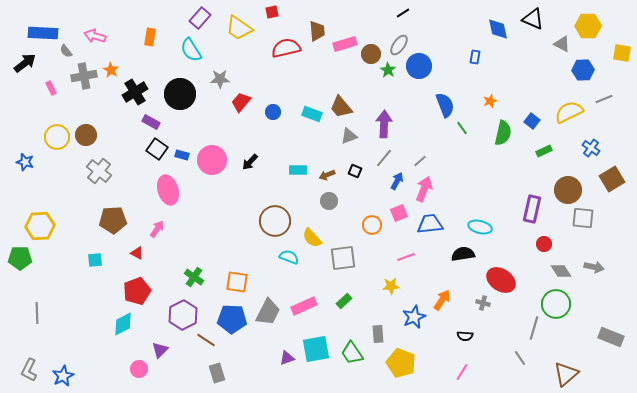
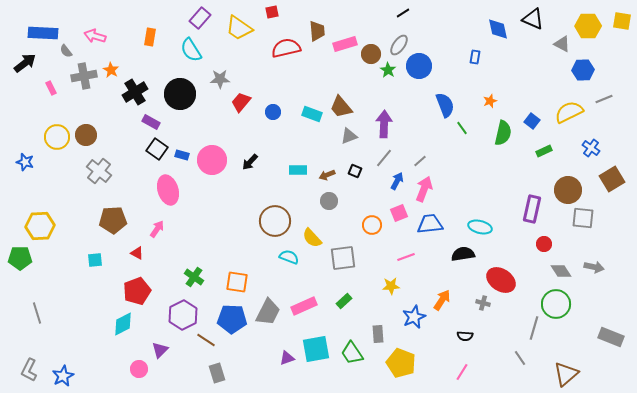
yellow square at (622, 53): moved 32 px up
gray line at (37, 313): rotated 15 degrees counterclockwise
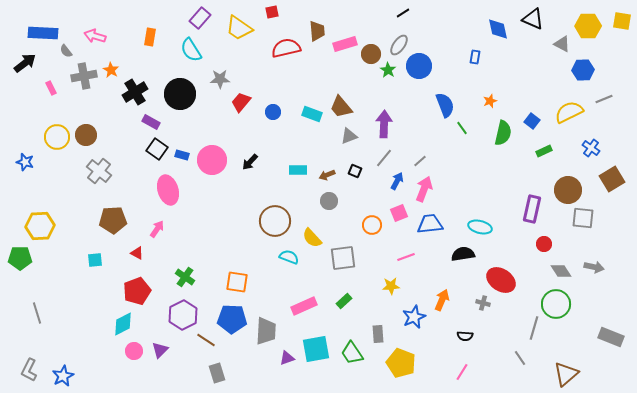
green cross at (194, 277): moved 9 px left
orange arrow at (442, 300): rotated 10 degrees counterclockwise
gray trapezoid at (268, 312): moved 2 px left, 19 px down; rotated 24 degrees counterclockwise
pink circle at (139, 369): moved 5 px left, 18 px up
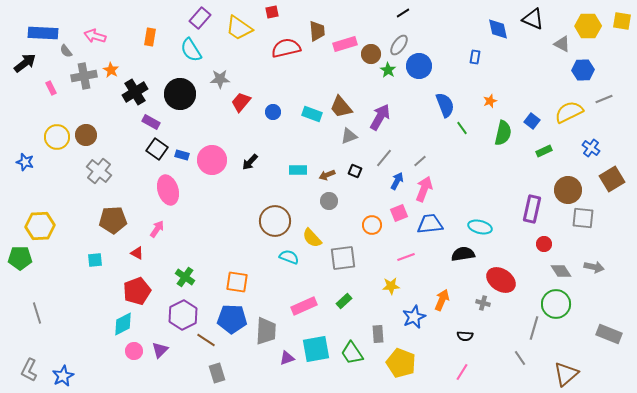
purple arrow at (384, 124): moved 4 px left, 7 px up; rotated 28 degrees clockwise
gray rectangle at (611, 337): moved 2 px left, 3 px up
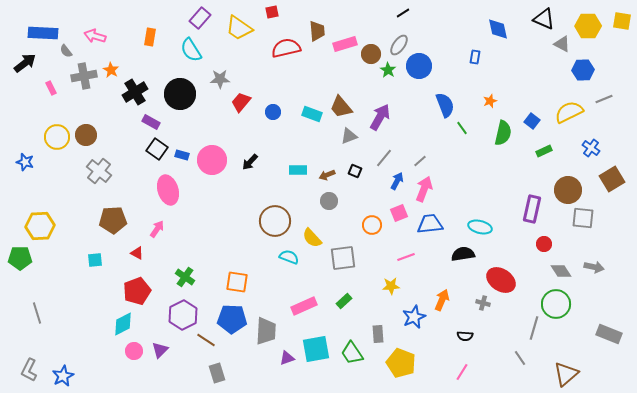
black triangle at (533, 19): moved 11 px right
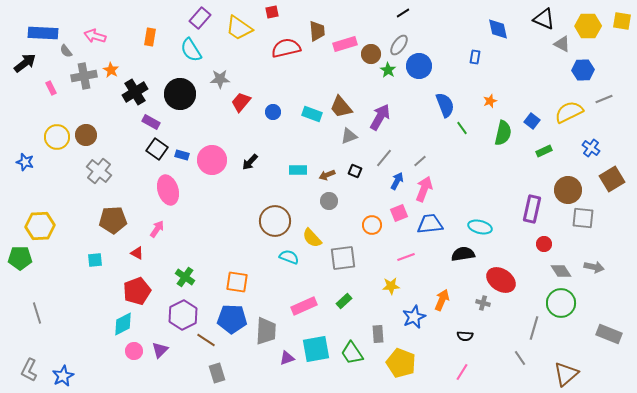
green circle at (556, 304): moved 5 px right, 1 px up
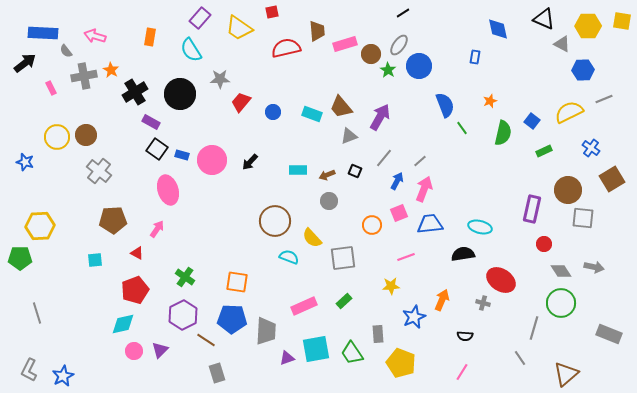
red pentagon at (137, 291): moved 2 px left, 1 px up
cyan diamond at (123, 324): rotated 15 degrees clockwise
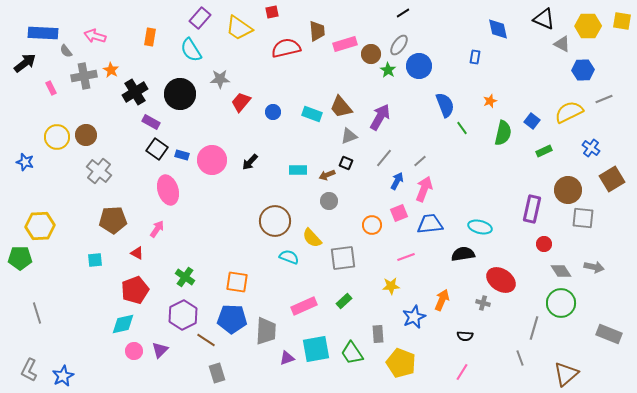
black square at (355, 171): moved 9 px left, 8 px up
gray line at (520, 358): rotated 14 degrees clockwise
